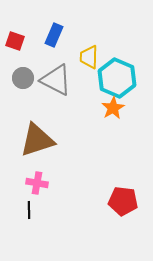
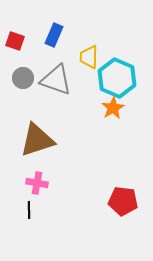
gray triangle: rotated 8 degrees counterclockwise
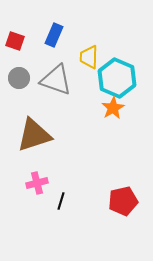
gray circle: moved 4 px left
brown triangle: moved 3 px left, 5 px up
pink cross: rotated 25 degrees counterclockwise
red pentagon: rotated 20 degrees counterclockwise
black line: moved 32 px right, 9 px up; rotated 18 degrees clockwise
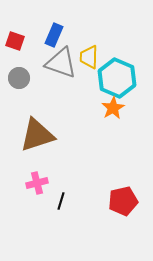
gray triangle: moved 5 px right, 17 px up
brown triangle: moved 3 px right
